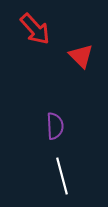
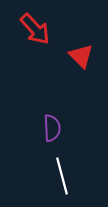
purple semicircle: moved 3 px left, 2 px down
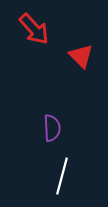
red arrow: moved 1 px left
white line: rotated 30 degrees clockwise
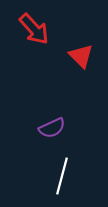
purple semicircle: rotated 68 degrees clockwise
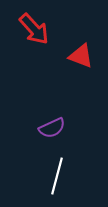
red triangle: rotated 24 degrees counterclockwise
white line: moved 5 px left
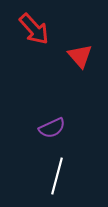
red triangle: moved 1 px left; rotated 28 degrees clockwise
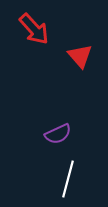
purple semicircle: moved 6 px right, 6 px down
white line: moved 11 px right, 3 px down
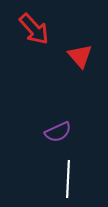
purple semicircle: moved 2 px up
white line: rotated 12 degrees counterclockwise
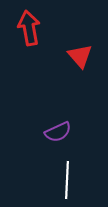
red arrow: moved 5 px left, 1 px up; rotated 148 degrees counterclockwise
white line: moved 1 px left, 1 px down
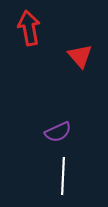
white line: moved 4 px left, 4 px up
